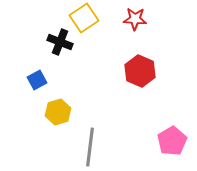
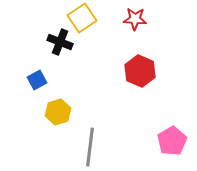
yellow square: moved 2 px left
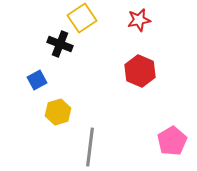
red star: moved 4 px right, 1 px down; rotated 15 degrees counterclockwise
black cross: moved 2 px down
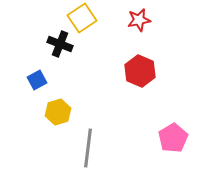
pink pentagon: moved 1 px right, 3 px up
gray line: moved 2 px left, 1 px down
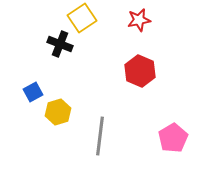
blue square: moved 4 px left, 12 px down
gray line: moved 12 px right, 12 px up
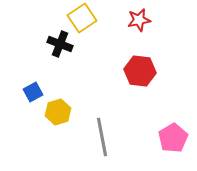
red hexagon: rotated 16 degrees counterclockwise
gray line: moved 2 px right, 1 px down; rotated 18 degrees counterclockwise
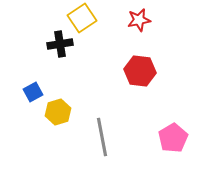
black cross: rotated 30 degrees counterclockwise
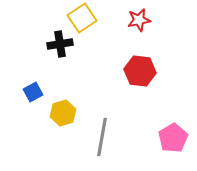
yellow hexagon: moved 5 px right, 1 px down
gray line: rotated 21 degrees clockwise
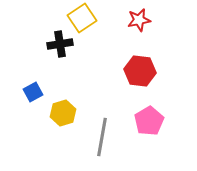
pink pentagon: moved 24 px left, 17 px up
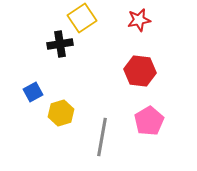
yellow hexagon: moved 2 px left
